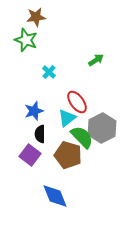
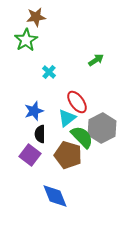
green star: rotated 20 degrees clockwise
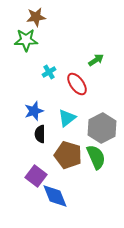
green star: rotated 30 degrees clockwise
cyan cross: rotated 16 degrees clockwise
red ellipse: moved 18 px up
green semicircle: moved 14 px right, 20 px down; rotated 20 degrees clockwise
purple square: moved 6 px right, 21 px down
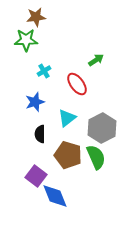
cyan cross: moved 5 px left, 1 px up
blue star: moved 1 px right, 9 px up
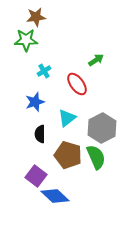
blue diamond: rotated 24 degrees counterclockwise
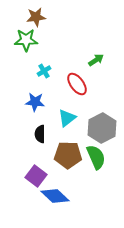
blue star: rotated 24 degrees clockwise
brown pentagon: rotated 16 degrees counterclockwise
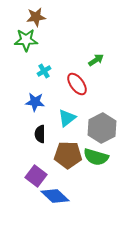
green semicircle: rotated 130 degrees clockwise
